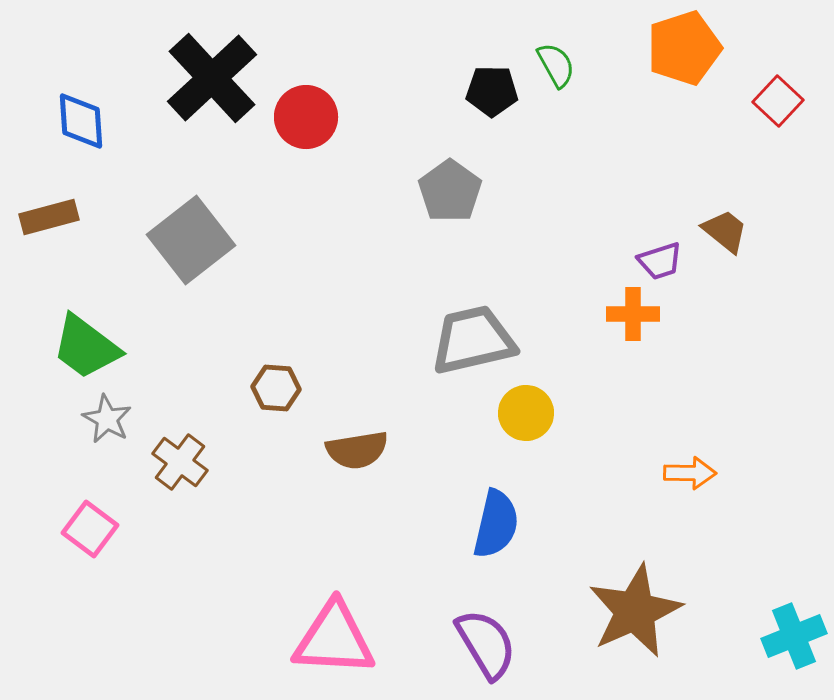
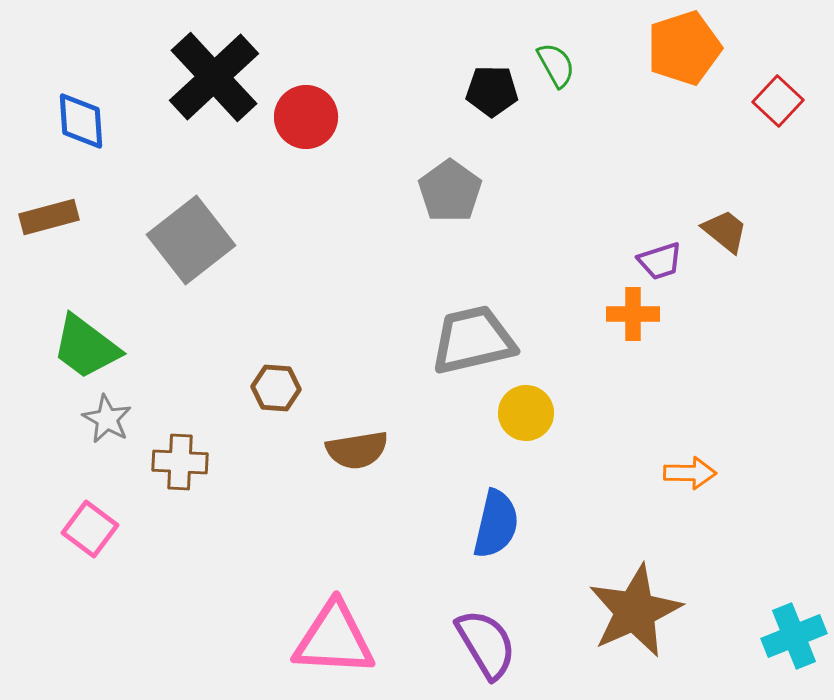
black cross: moved 2 px right, 1 px up
brown cross: rotated 34 degrees counterclockwise
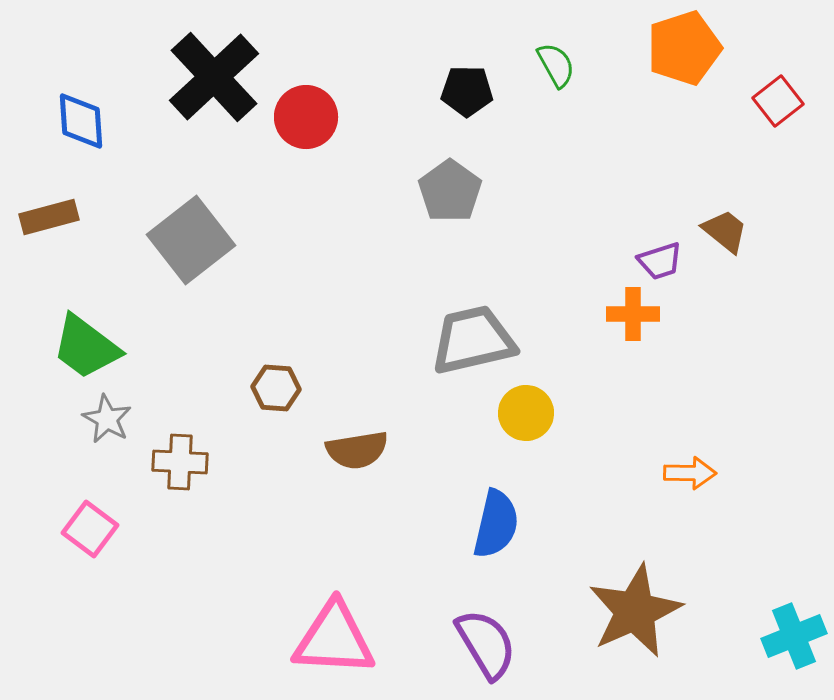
black pentagon: moved 25 px left
red square: rotated 9 degrees clockwise
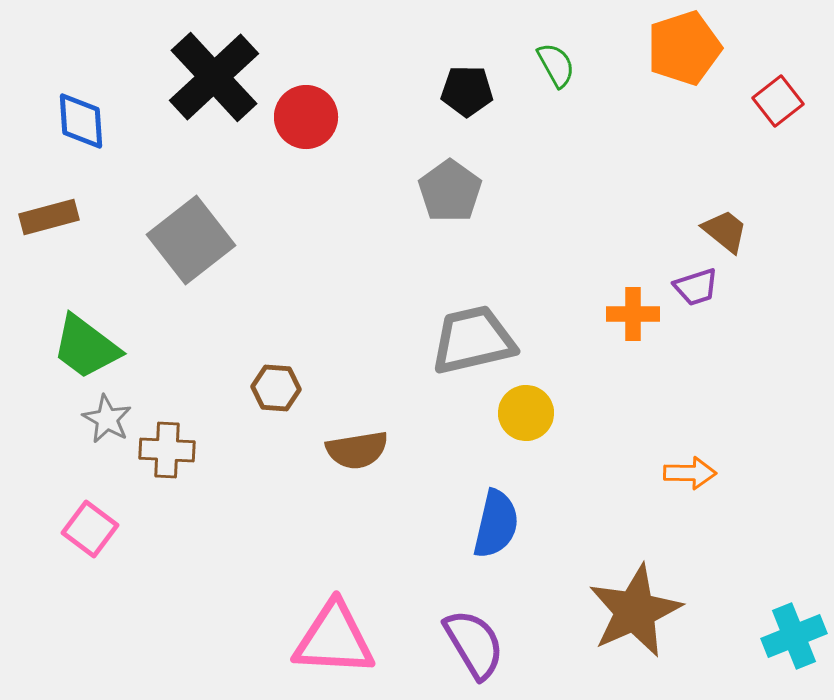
purple trapezoid: moved 36 px right, 26 px down
brown cross: moved 13 px left, 12 px up
purple semicircle: moved 12 px left
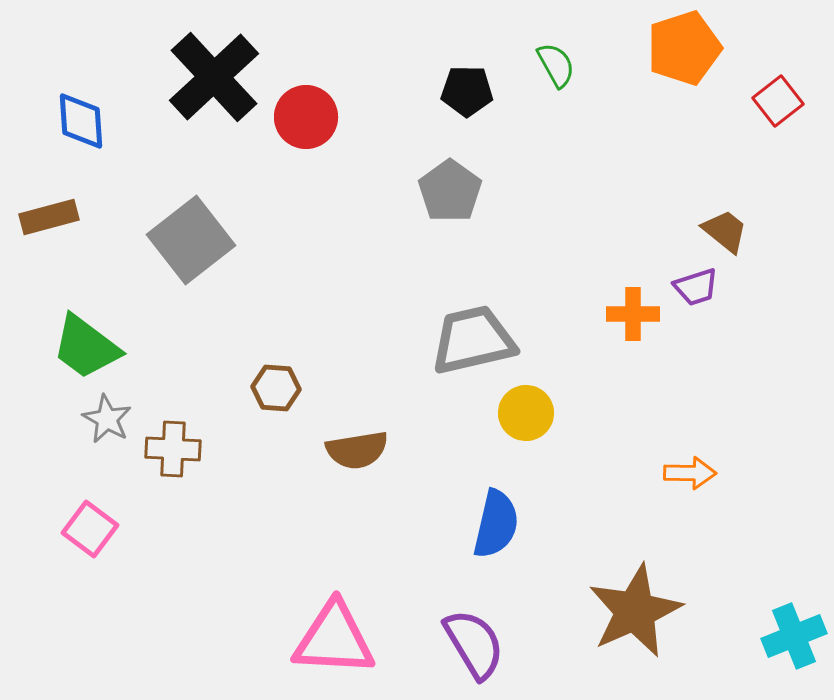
brown cross: moved 6 px right, 1 px up
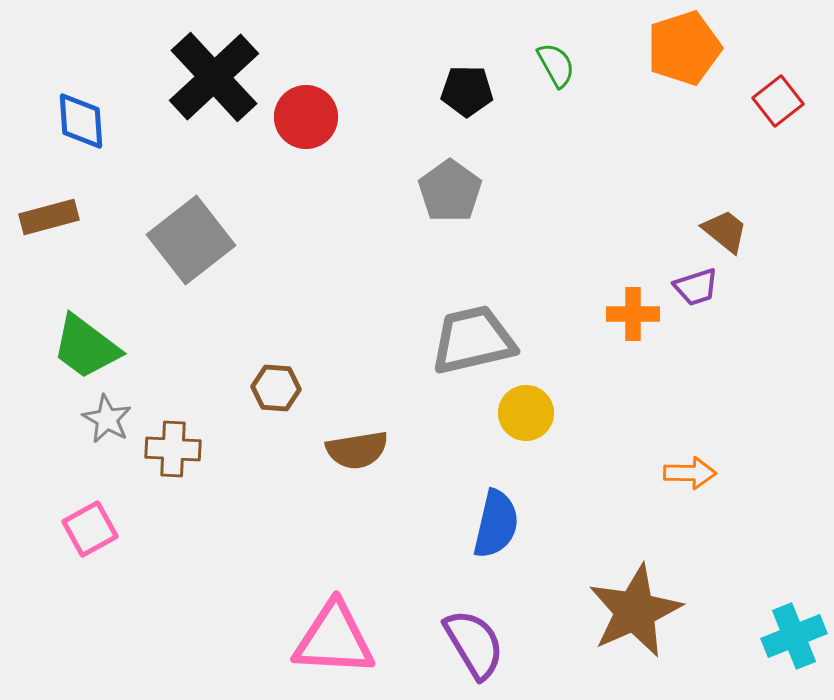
pink square: rotated 24 degrees clockwise
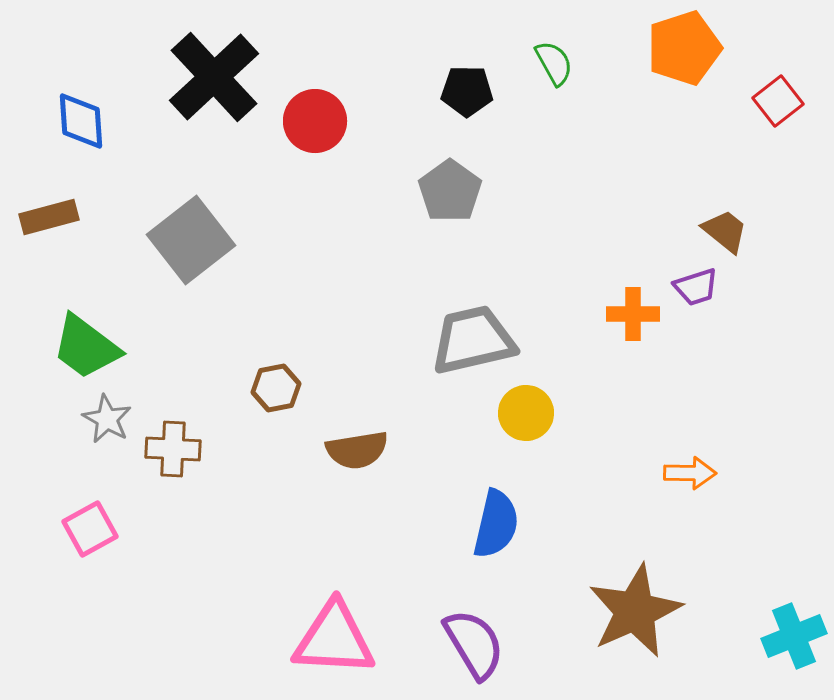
green semicircle: moved 2 px left, 2 px up
red circle: moved 9 px right, 4 px down
brown hexagon: rotated 15 degrees counterclockwise
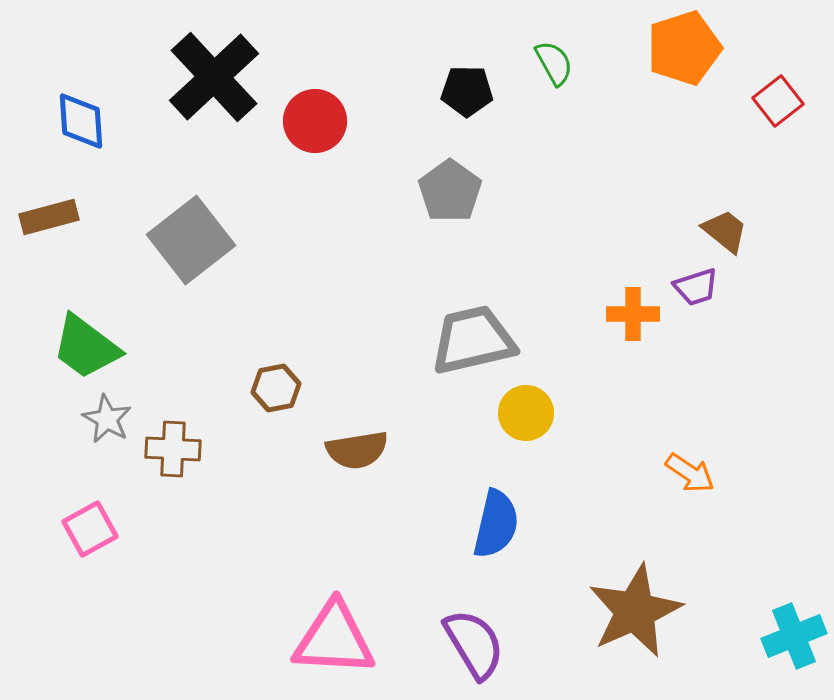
orange arrow: rotated 33 degrees clockwise
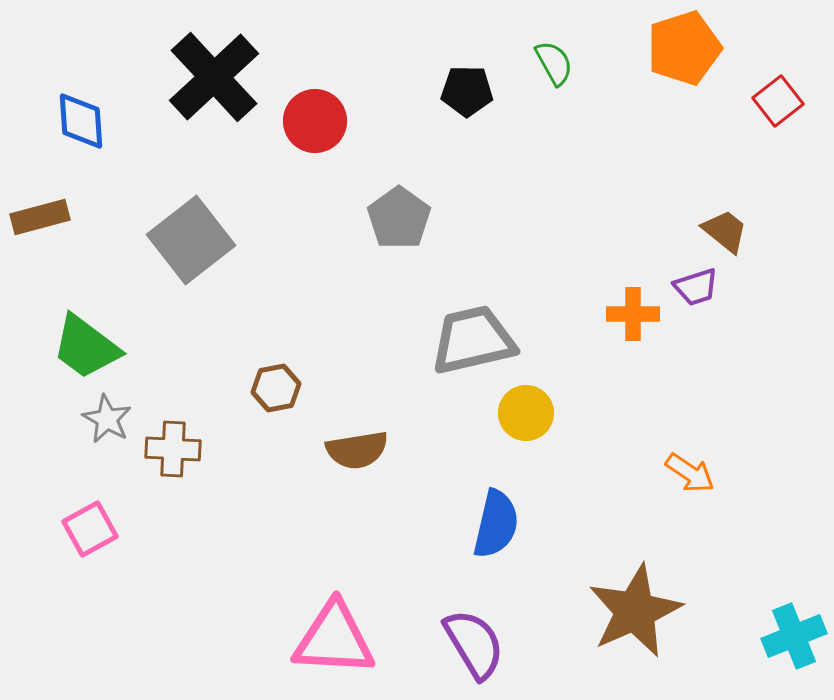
gray pentagon: moved 51 px left, 27 px down
brown rectangle: moved 9 px left
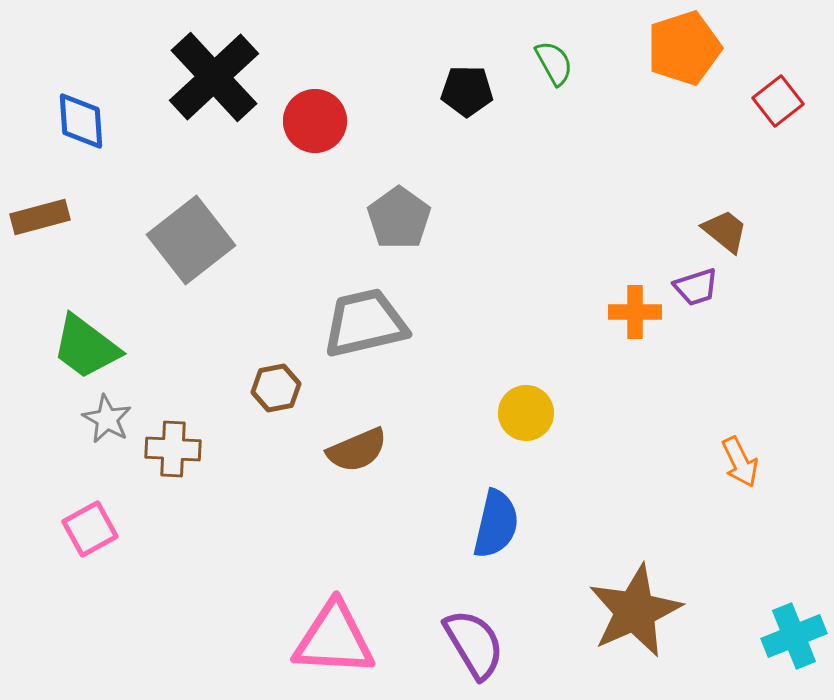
orange cross: moved 2 px right, 2 px up
gray trapezoid: moved 108 px left, 17 px up
brown semicircle: rotated 14 degrees counterclockwise
orange arrow: moved 50 px right, 11 px up; rotated 30 degrees clockwise
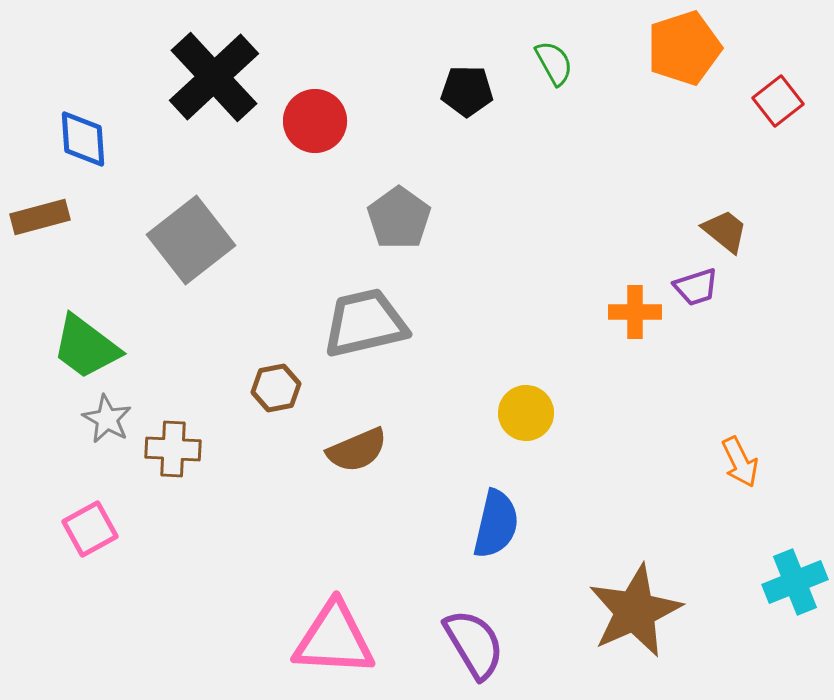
blue diamond: moved 2 px right, 18 px down
cyan cross: moved 1 px right, 54 px up
